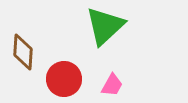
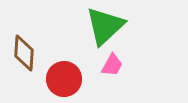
brown diamond: moved 1 px right, 1 px down
pink trapezoid: moved 20 px up
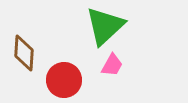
red circle: moved 1 px down
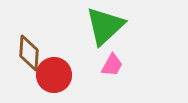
brown diamond: moved 5 px right
red circle: moved 10 px left, 5 px up
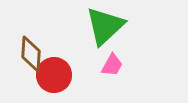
brown diamond: moved 2 px right, 1 px down
